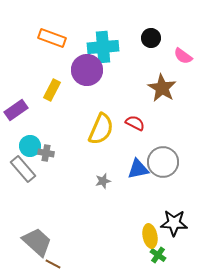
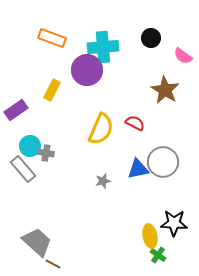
brown star: moved 3 px right, 2 px down
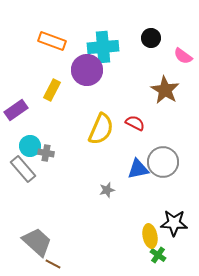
orange rectangle: moved 3 px down
gray star: moved 4 px right, 9 px down
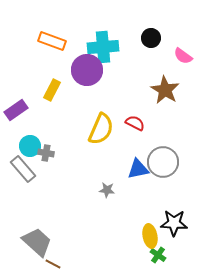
gray star: rotated 21 degrees clockwise
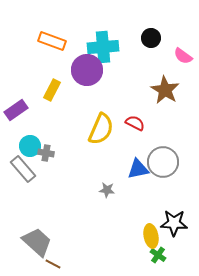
yellow ellipse: moved 1 px right
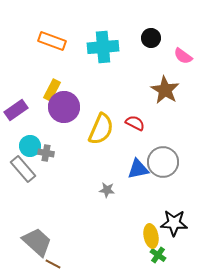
purple circle: moved 23 px left, 37 px down
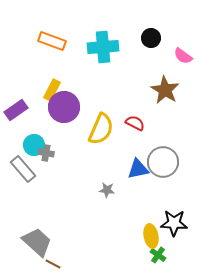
cyan circle: moved 4 px right, 1 px up
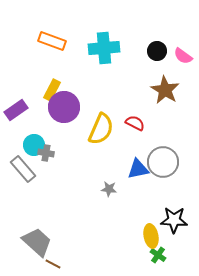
black circle: moved 6 px right, 13 px down
cyan cross: moved 1 px right, 1 px down
gray star: moved 2 px right, 1 px up
black star: moved 3 px up
